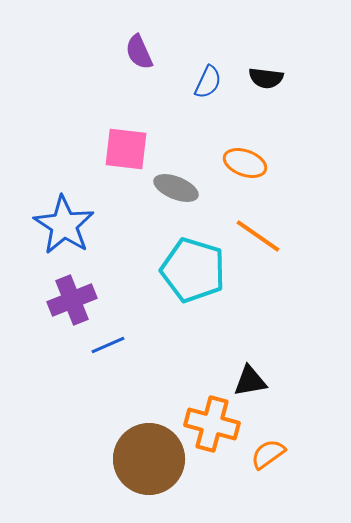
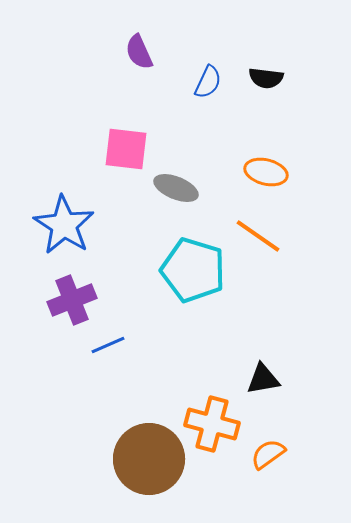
orange ellipse: moved 21 px right, 9 px down; rotated 6 degrees counterclockwise
black triangle: moved 13 px right, 2 px up
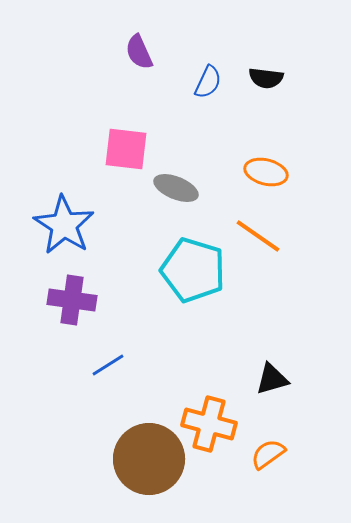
purple cross: rotated 30 degrees clockwise
blue line: moved 20 px down; rotated 8 degrees counterclockwise
black triangle: moved 9 px right; rotated 6 degrees counterclockwise
orange cross: moved 3 px left
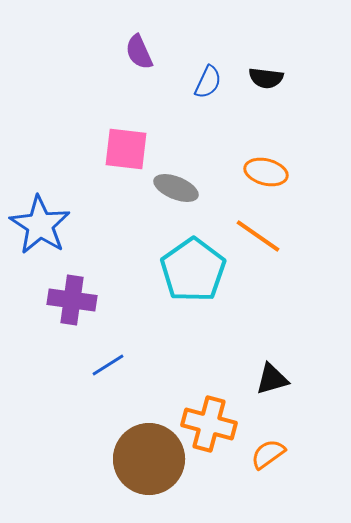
blue star: moved 24 px left
cyan pentagon: rotated 20 degrees clockwise
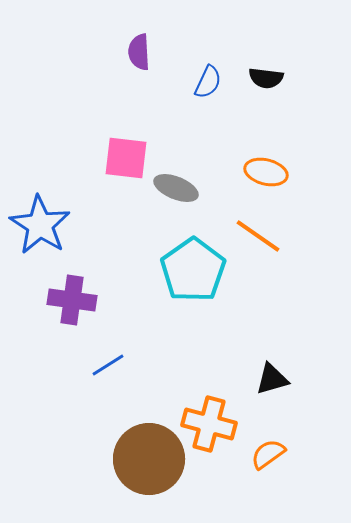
purple semicircle: rotated 21 degrees clockwise
pink square: moved 9 px down
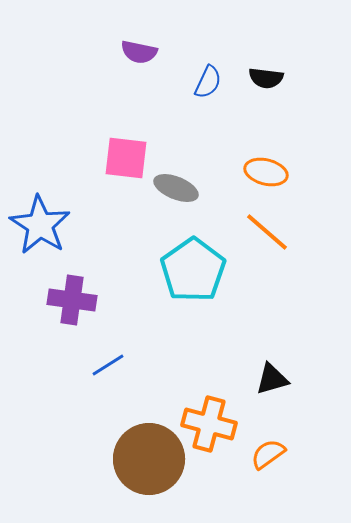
purple semicircle: rotated 75 degrees counterclockwise
orange line: moved 9 px right, 4 px up; rotated 6 degrees clockwise
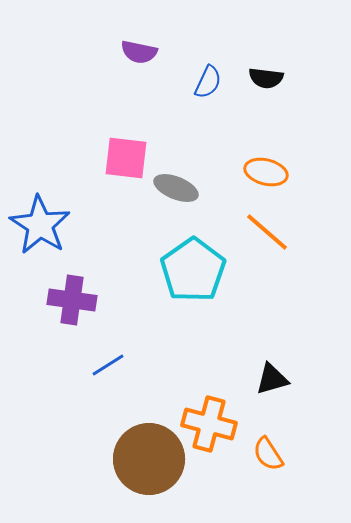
orange semicircle: rotated 87 degrees counterclockwise
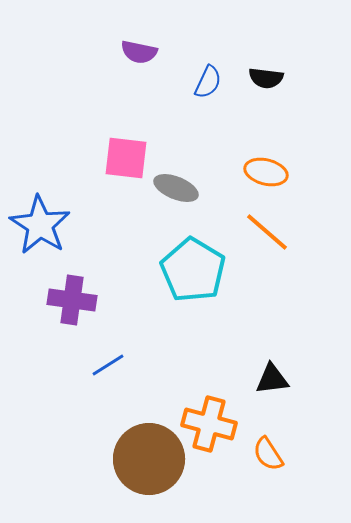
cyan pentagon: rotated 6 degrees counterclockwise
black triangle: rotated 9 degrees clockwise
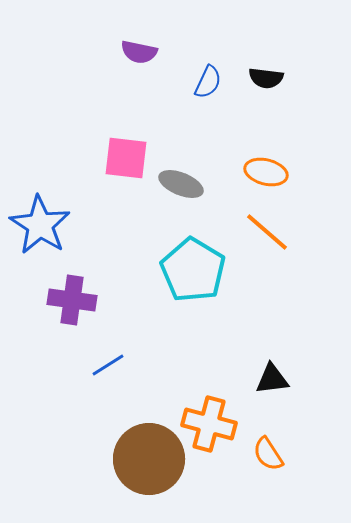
gray ellipse: moved 5 px right, 4 px up
